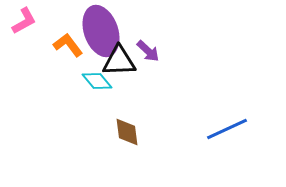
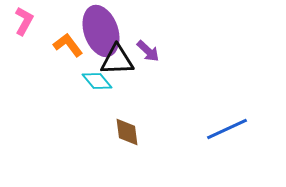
pink L-shape: rotated 32 degrees counterclockwise
black triangle: moved 2 px left, 1 px up
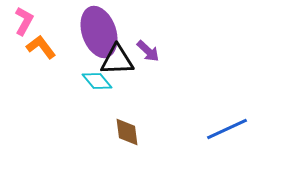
purple ellipse: moved 2 px left, 1 px down
orange L-shape: moved 27 px left, 2 px down
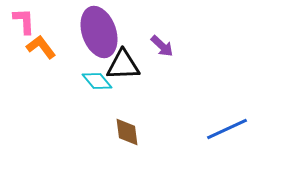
pink L-shape: rotated 32 degrees counterclockwise
purple arrow: moved 14 px right, 5 px up
black triangle: moved 6 px right, 5 px down
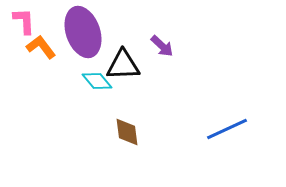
purple ellipse: moved 16 px left
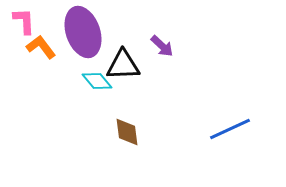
blue line: moved 3 px right
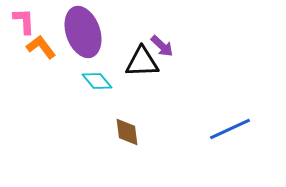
black triangle: moved 19 px right, 3 px up
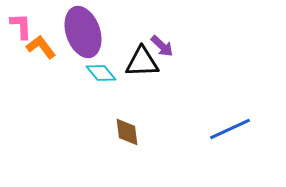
pink L-shape: moved 3 px left, 5 px down
cyan diamond: moved 4 px right, 8 px up
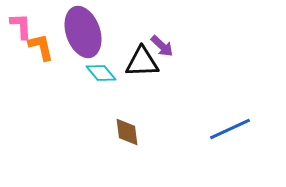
orange L-shape: rotated 24 degrees clockwise
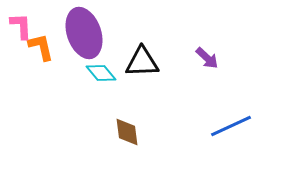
purple ellipse: moved 1 px right, 1 px down
purple arrow: moved 45 px right, 12 px down
blue line: moved 1 px right, 3 px up
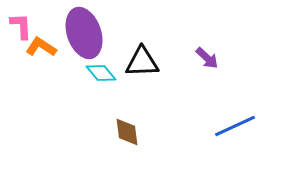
orange L-shape: rotated 44 degrees counterclockwise
blue line: moved 4 px right
